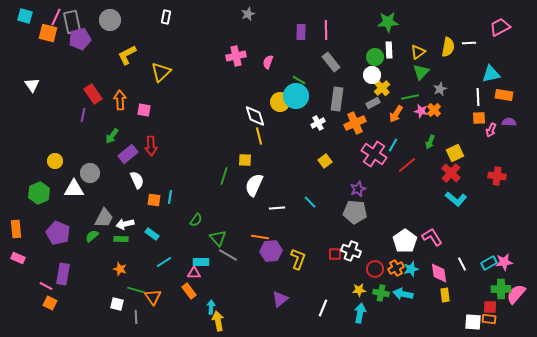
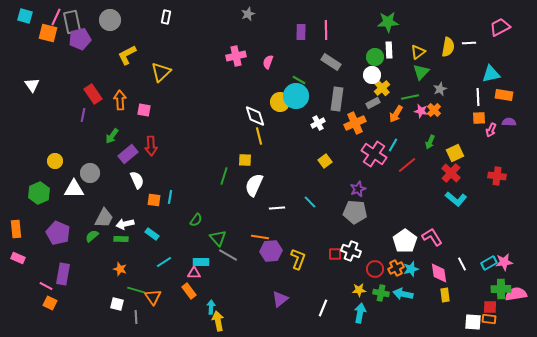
gray rectangle at (331, 62): rotated 18 degrees counterclockwise
pink semicircle at (516, 294): rotated 40 degrees clockwise
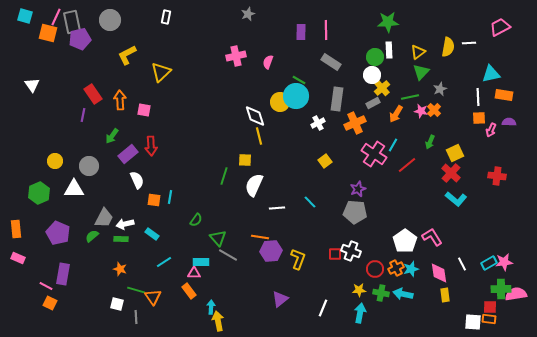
gray circle at (90, 173): moved 1 px left, 7 px up
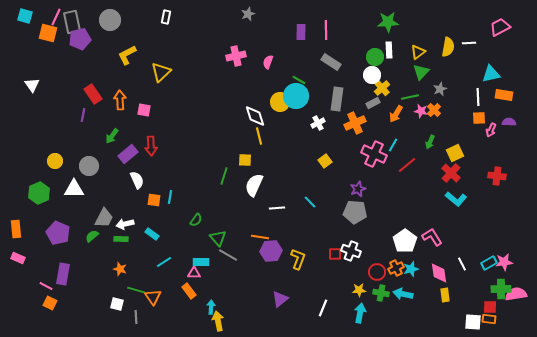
pink cross at (374, 154): rotated 10 degrees counterclockwise
red circle at (375, 269): moved 2 px right, 3 px down
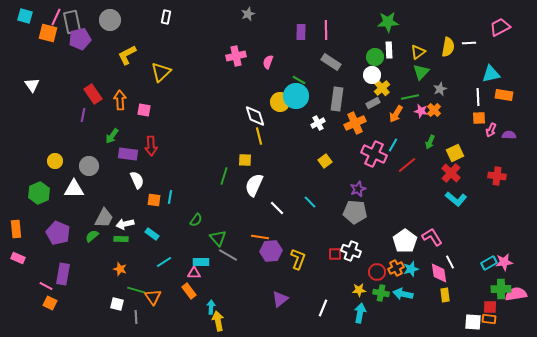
purple semicircle at (509, 122): moved 13 px down
purple rectangle at (128, 154): rotated 48 degrees clockwise
white line at (277, 208): rotated 49 degrees clockwise
white line at (462, 264): moved 12 px left, 2 px up
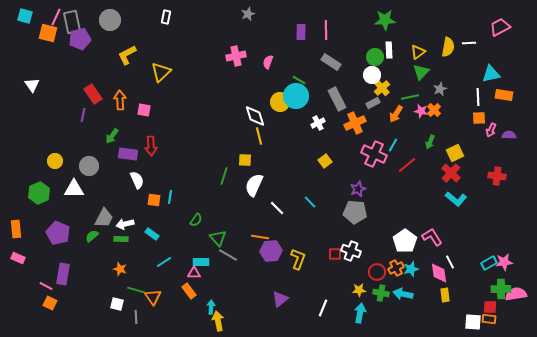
green star at (388, 22): moved 3 px left, 2 px up
gray rectangle at (337, 99): rotated 35 degrees counterclockwise
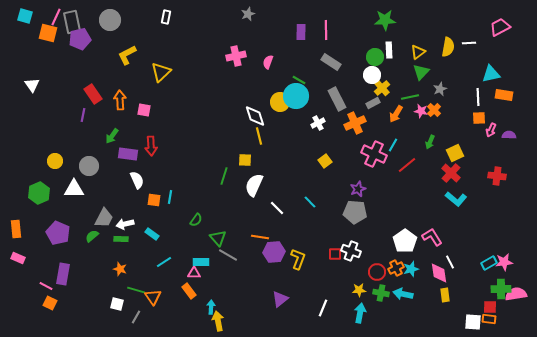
purple hexagon at (271, 251): moved 3 px right, 1 px down
gray line at (136, 317): rotated 32 degrees clockwise
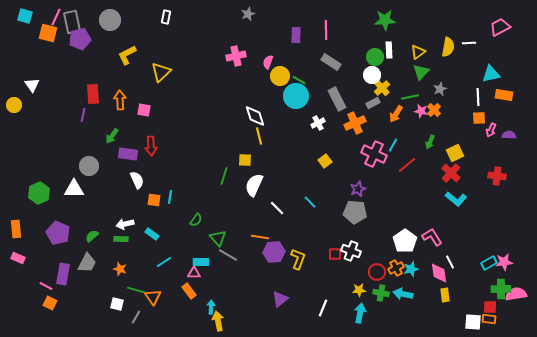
purple rectangle at (301, 32): moved 5 px left, 3 px down
red rectangle at (93, 94): rotated 30 degrees clockwise
yellow circle at (280, 102): moved 26 px up
yellow circle at (55, 161): moved 41 px left, 56 px up
gray trapezoid at (104, 218): moved 17 px left, 45 px down
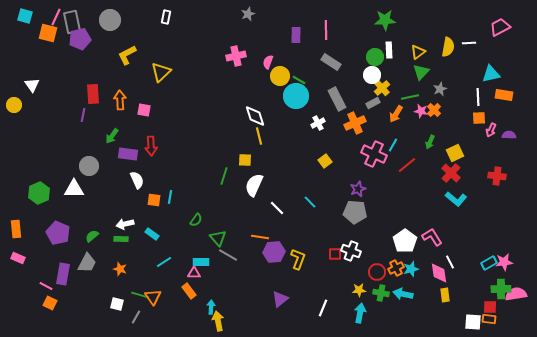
green line at (136, 290): moved 4 px right, 5 px down
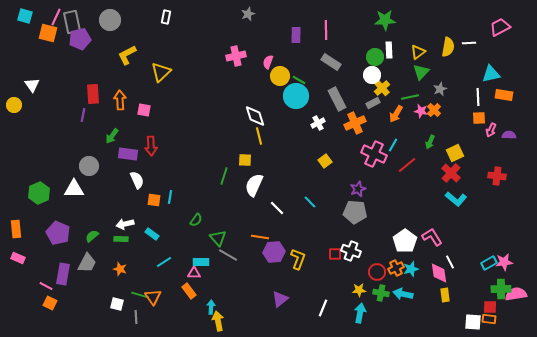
gray line at (136, 317): rotated 32 degrees counterclockwise
